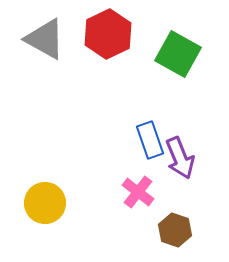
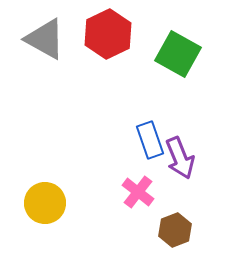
brown hexagon: rotated 20 degrees clockwise
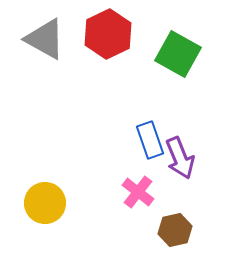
brown hexagon: rotated 8 degrees clockwise
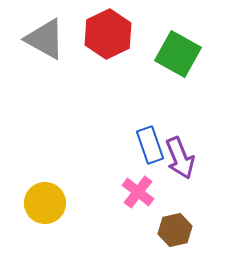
blue rectangle: moved 5 px down
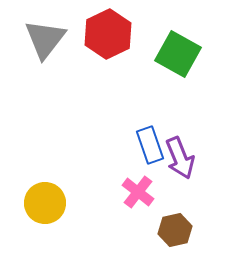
gray triangle: rotated 39 degrees clockwise
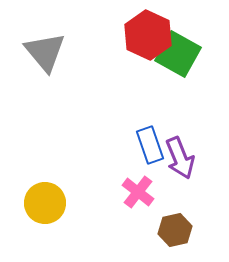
red hexagon: moved 40 px right, 1 px down; rotated 9 degrees counterclockwise
gray triangle: moved 13 px down; rotated 18 degrees counterclockwise
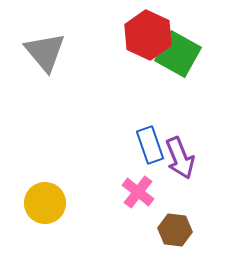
brown hexagon: rotated 20 degrees clockwise
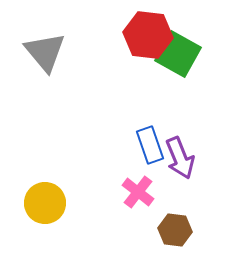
red hexagon: rotated 18 degrees counterclockwise
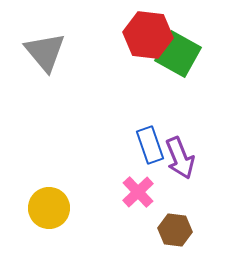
pink cross: rotated 8 degrees clockwise
yellow circle: moved 4 px right, 5 px down
